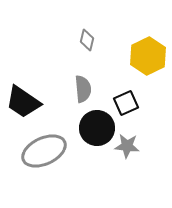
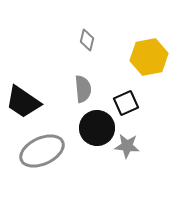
yellow hexagon: moved 1 px right, 1 px down; rotated 15 degrees clockwise
gray ellipse: moved 2 px left
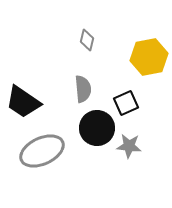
gray star: moved 2 px right
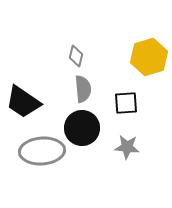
gray diamond: moved 11 px left, 16 px down
yellow hexagon: rotated 6 degrees counterclockwise
black square: rotated 20 degrees clockwise
black circle: moved 15 px left
gray star: moved 2 px left, 1 px down
gray ellipse: rotated 21 degrees clockwise
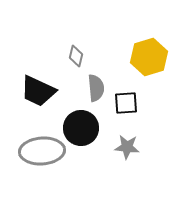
gray semicircle: moved 13 px right, 1 px up
black trapezoid: moved 15 px right, 11 px up; rotated 9 degrees counterclockwise
black circle: moved 1 px left
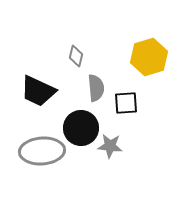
gray star: moved 17 px left, 1 px up
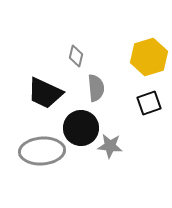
black trapezoid: moved 7 px right, 2 px down
black square: moved 23 px right; rotated 15 degrees counterclockwise
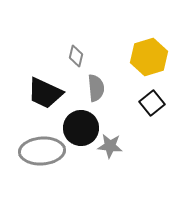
black square: moved 3 px right; rotated 20 degrees counterclockwise
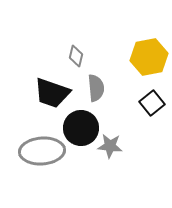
yellow hexagon: rotated 6 degrees clockwise
black trapezoid: moved 7 px right; rotated 6 degrees counterclockwise
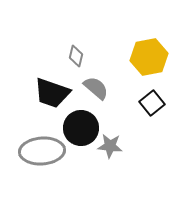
gray semicircle: rotated 44 degrees counterclockwise
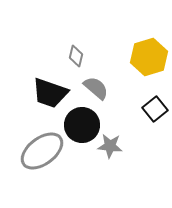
yellow hexagon: rotated 6 degrees counterclockwise
black trapezoid: moved 2 px left
black square: moved 3 px right, 6 px down
black circle: moved 1 px right, 3 px up
gray ellipse: rotated 33 degrees counterclockwise
